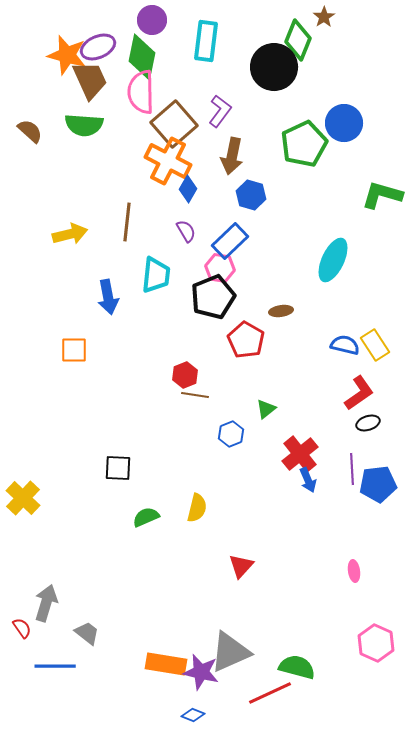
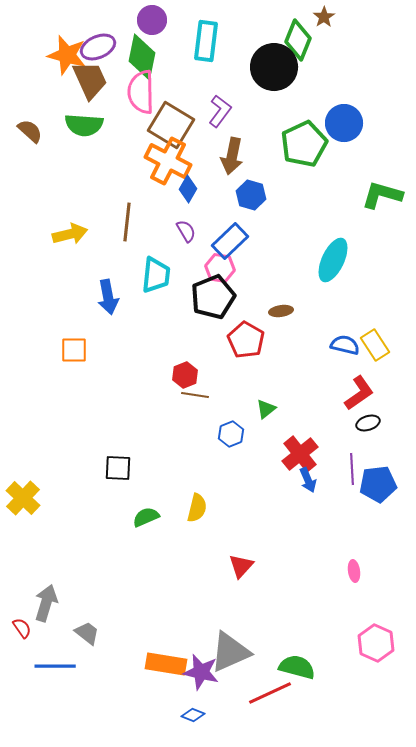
brown square at (174, 124): moved 3 px left, 1 px down; rotated 18 degrees counterclockwise
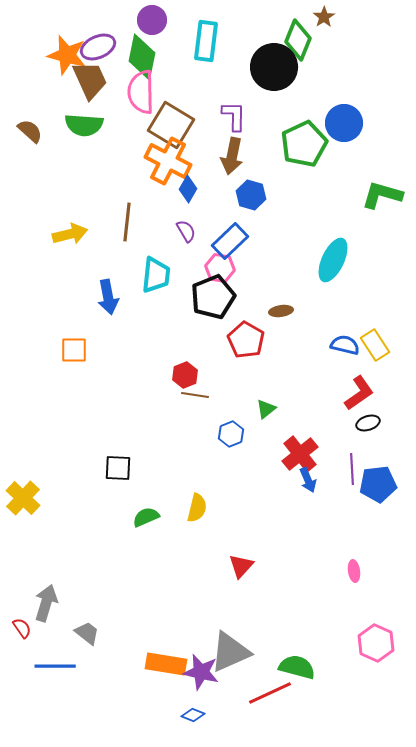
purple L-shape at (220, 111): moved 14 px right, 5 px down; rotated 36 degrees counterclockwise
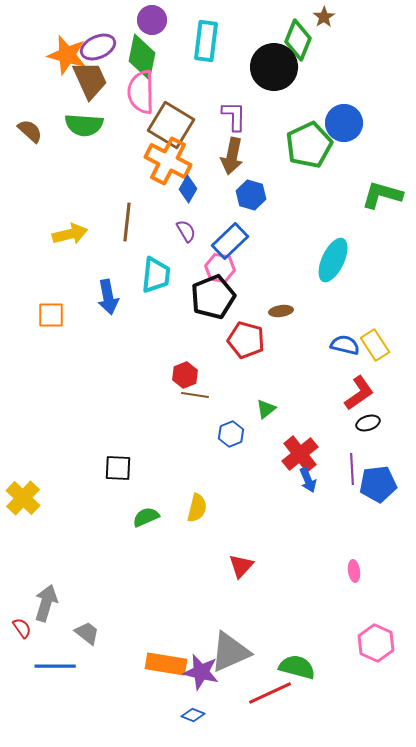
green pentagon at (304, 144): moved 5 px right, 1 px down
red pentagon at (246, 340): rotated 15 degrees counterclockwise
orange square at (74, 350): moved 23 px left, 35 px up
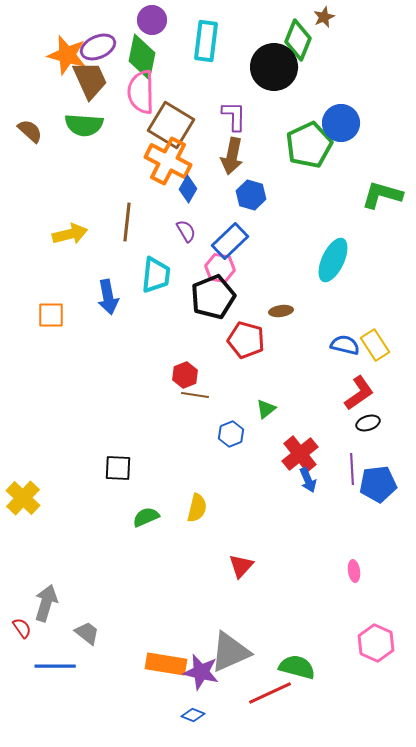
brown star at (324, 17): rotated 10 degrees clockwise
blue circle at (344, 123): moved 3 px left
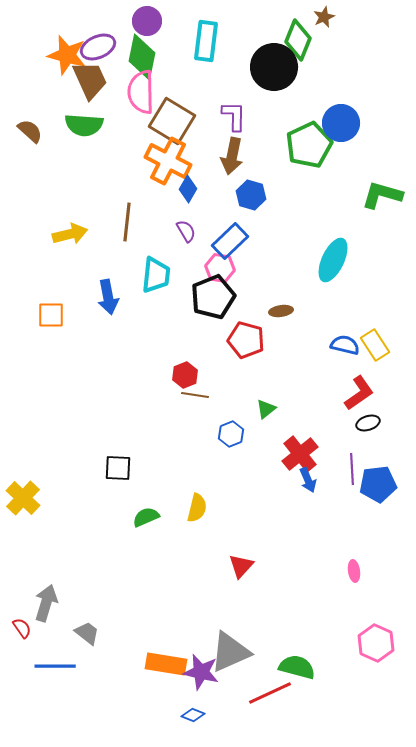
purple circle at (152, 20): moved 5 px left, 1 px down
brown square at (171, 125): moved 1 px right, 4 px up
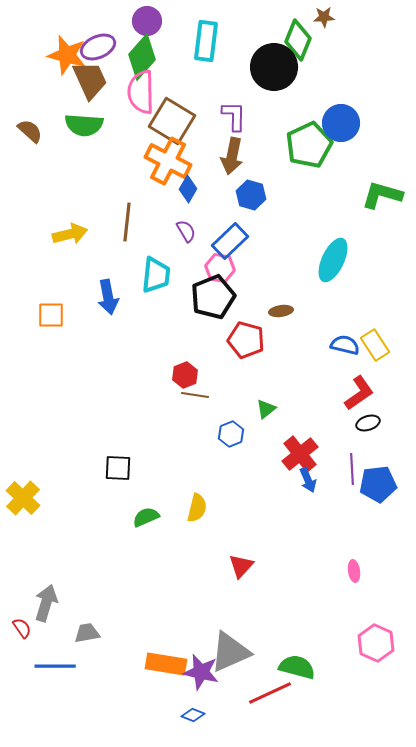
brown star at (324, 17): rotated 20 degrees clockwise
green diamond at (142, 57): rotated 30 degrees clockwise
gray trapezoid at (87, 633): rotated 48 degrees counterclockwise
